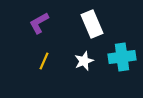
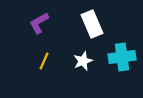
white star: moved 1 px left
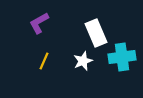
white rectangle: moved 4 px right, 9 px down
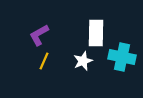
purple L-shape: moved 12 px down
white rectangle: rotated 24 degrees clockwise
cyan cross: rotated 20 degrees clockwise
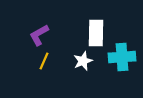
cyan cross: rotated 16 degrees counterclockwise
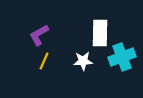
white rectangle: moved 4 px right
cyan cross: rotated 16 degrees counterclockwise
white star: rotated 18 degrees clockwise
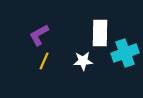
cyan cross: moved 3 px right, 4 px up
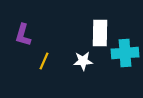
purple L-shape: moved 16 px left; rotated 45 degrees counterclockwise
cyan cross: rotated 16 degrees clockwise
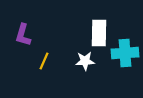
white rectangle: moved 1 px left
white star: moved 2 px right
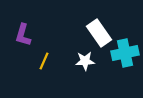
white rectangle: rotated 36 degrees counterclockwise
cyan cross: rotated 8 degrees counterclockwise
